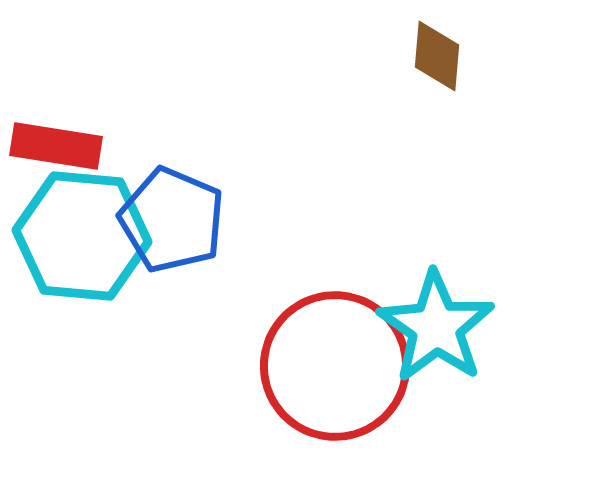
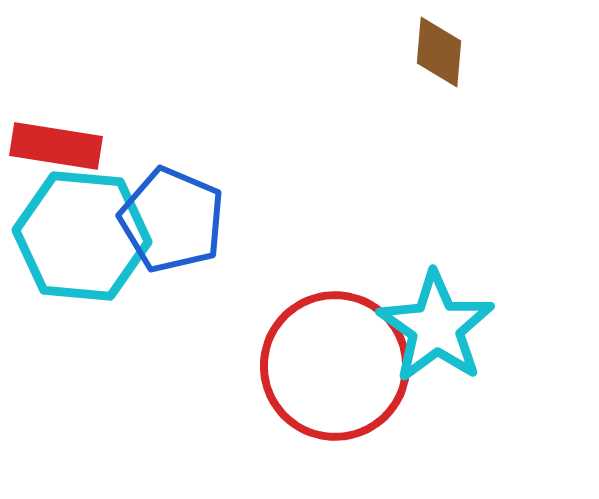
brown diamond: moved 2 px right, 4 px up
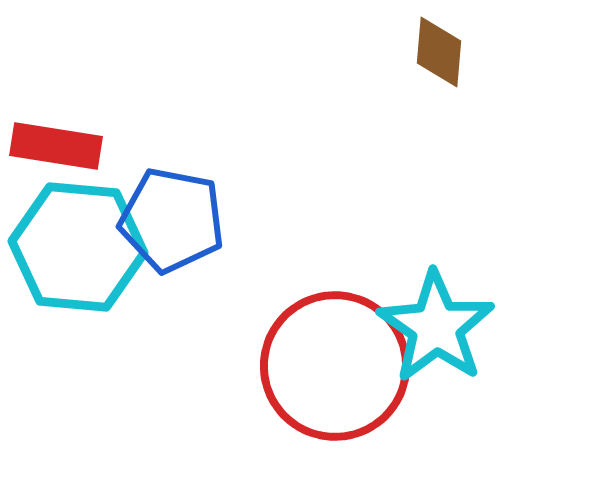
blue pentagon: rotated 12 degrees counterclockwise
cyan hexagon: moved 4 px left, 11 px down
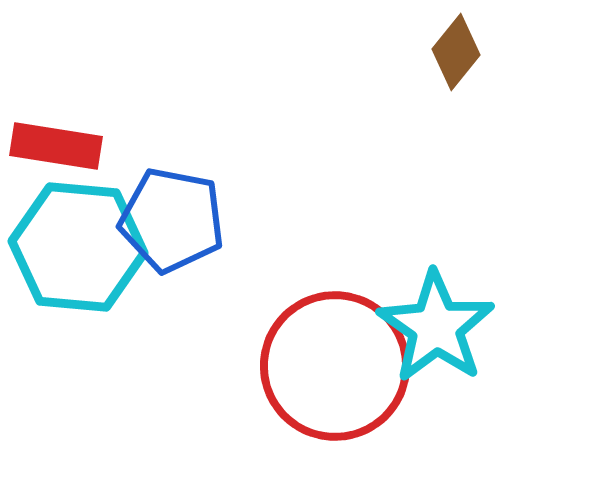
brown diamond: moved 17 px right; rotated 34 degrees clockwise
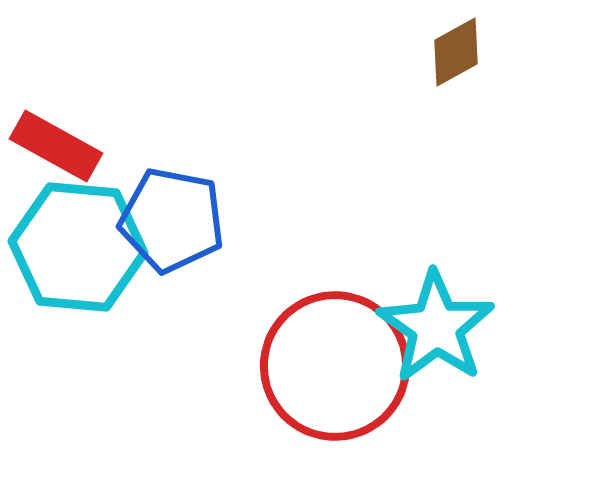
brown diamond: rotated 22 degrees clockwise
red rectangle: rotated 20 degrees clockwise
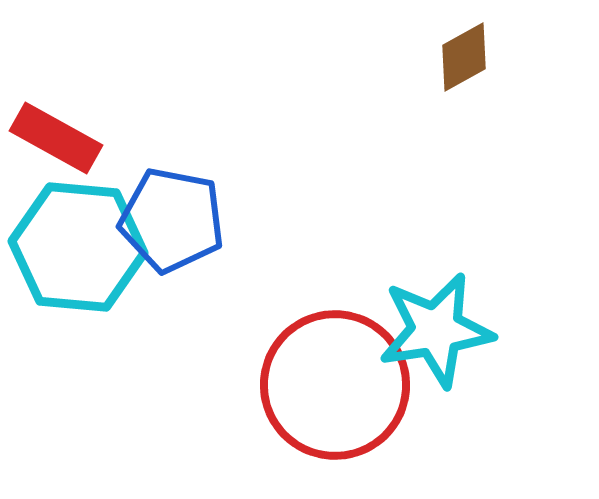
brown diamond: moved 8 px right, 5 px down
red rectangle: moved 8 px up
cyan star: moved 3 px down; rotated 28 degrees clockwise
red circle: moved 19 px down
